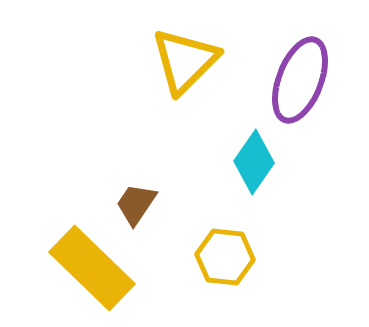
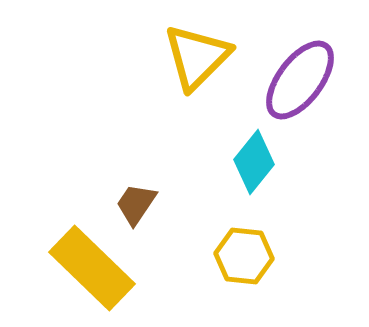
yellow triangle: moved 12 px right, 4 px up
purple ellipse: rotated 16 degrees clockwise
cyan diamond: rotated 4 degrees clockwise
yellow hexagon: moved 19 px right, 1 px up
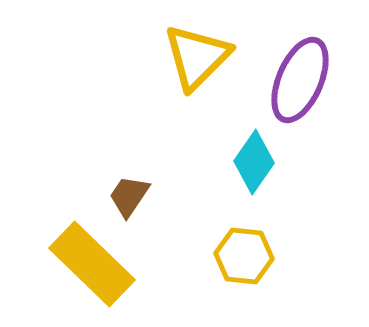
purple ellipse: rotated 14 degrees counterclockwise
cyan diamond: rotated 4 degrees counterclockwise
brown trapezoid: moved 7 px left, 8 px up
yellow rectangle: moved 4 px up
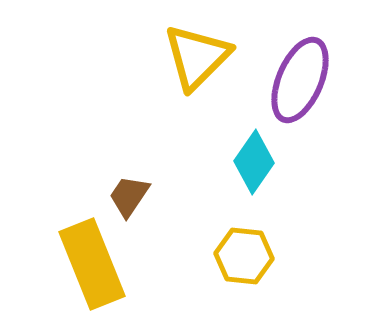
yellow rectangle: rotated 24 degrees clockwise
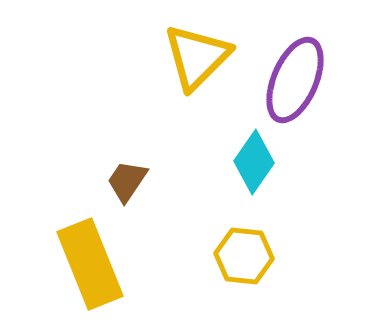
purple ellipse: moved 5 px left
brown trapezoid: moved 2 px left, 15 px up
yellow rectangle: moved 2 px left
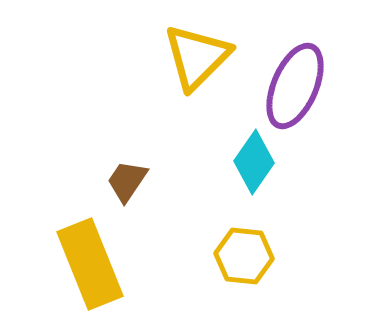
purple ellipse: moved 6 px down
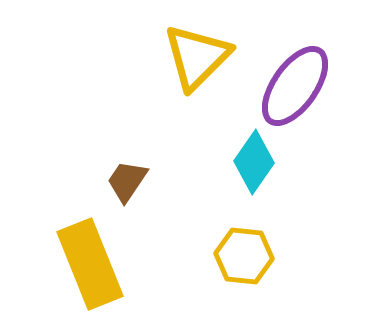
purple ellipse: rotated 12 degrees clockwise
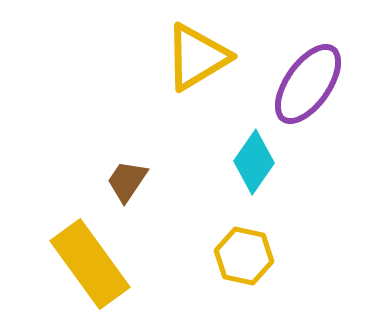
yellow triangle: rotated 14 degrees clockwise
purple ellipse: moved 13 px right, 2 px up
yellow hexagon: rotated 6 degrees clockwise
yellow rectangle: rotated 14 degrees counterclockwise
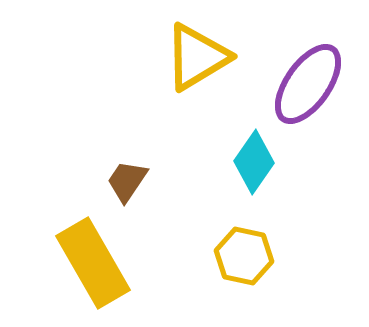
yellow rectangle: moved 3 px right, 1 px up; rotated 6 degrees clockwise
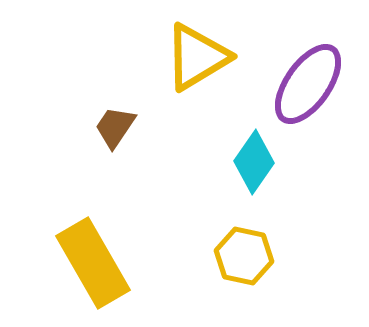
brown trapezoid: moved 12 px left, 54 px up
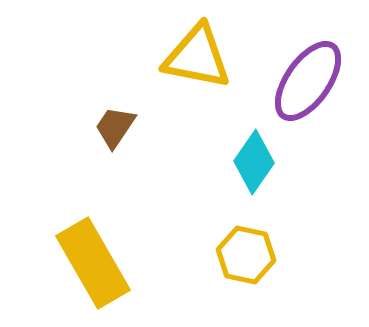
yellow triangle: rotated 42 degrees clockwise
purple ellipse: moved 3 px up
yellow hexagon: moved 2 px right, 1 px up
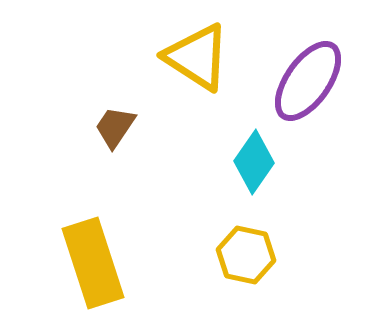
yellow triangle: rotated 22 degrees clockwise
yellow rectangle: rotated 12 degrees clockwise
